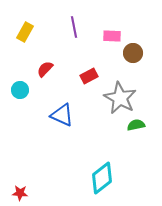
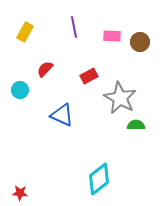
brown circle: moved 7 px right, 11 px up
green semicircle: rotated 12 degrees clockwise
cyan diamond: moved 3 px left, 1 px down
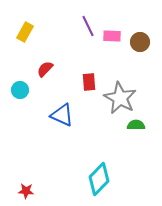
purple line: moved 14 px right, 1 px up; rotated 15 degrees counterclockwise
red rectangle: moved 6 px down; rotated 66 degrees counterclockwise
cyan diamond: rotated 8 degrees counterclockwise
red star: moved 6 px right, 2 px up
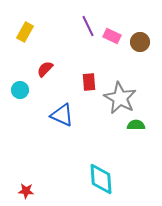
pink rectangle: rotated 24 degrees clockwise
cyan diamond: moved 2 px right; rotated 48 degrees counterclockwise
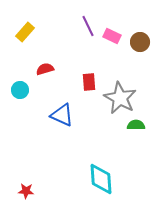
yellow rectangle: rotated 12 degrees clockwise
red semicircle: rotated 30 degrees clockwise
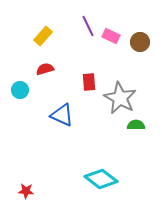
yellow rectangle: moved 18 px right, 4 px down
pink rectangle: moved 1 px left
cyan diamond: rotated 48 degrees counterclockwise
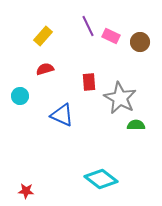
cyan circle: moved 6 px down
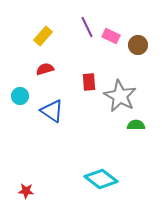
purple line: moved 1 px left, 1 px down
brown circle: moved 2 px left, 3 px down
gray star: moved 2 px up
blue triangle: moved 10 px left, 4 px up; rotated 10 degrees clockwise
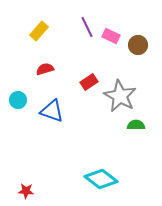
yellow rectangle: moved 4 px left, 5 px up
red rectangle: rotated 60 degrees clockwise
cyan circle: moved 2 px left, 4 px down
blue triangle: rotated 15 degrees counterclockwise
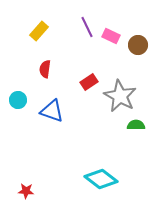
red semicircle: rotated 66 degrees counterclockwise
